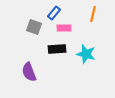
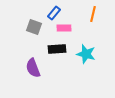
purple semicircle: moved 4 px right, 4 px up
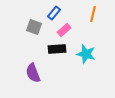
pink rectangle: moved 2 px down; rotated 40 degrees counterclockwise
purple semicircle: moved 5 px down
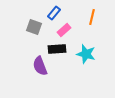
orange line: moved 1 px left, 3 px down
purple semicircle: moved 7 px right, 7 px up
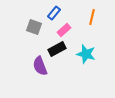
black rectangle: rotated 24 degrees counterclockwise
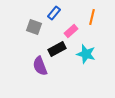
pink rectangle: moved 7 px right, 1 px down
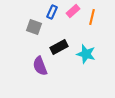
blue rectangle: moved 2 px left, 1 px up; rotated 16 degrees counterclockwise
pink rectangle: moved 2 px right, 20 px up
black rectangle: moved 2 px right, 2 px up
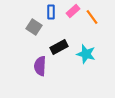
blue rectangle: moved 1 px left; rotated 24 degrees counterclockwise
orange line: rotated 49 degrees counterclockwise
gray square: rotated 14 degrees clockwise
purple semicircle: rotated 24 degrees clockwise
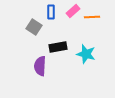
orange line: rotated 56 degrees counterclockwise
black rectangle: moved 1 px left; rotated 18 degrees clockwise
